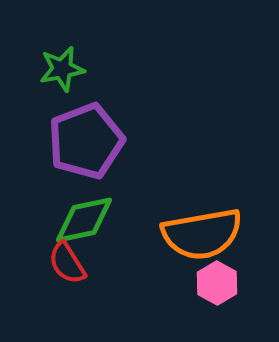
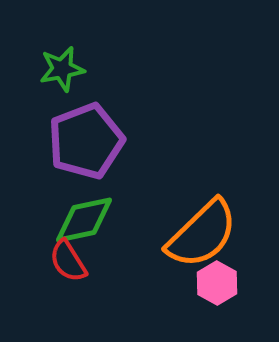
orange semicircle: rotated 34 degrees counterclockwise
red semicircle: moved 1 px right, 2 px up
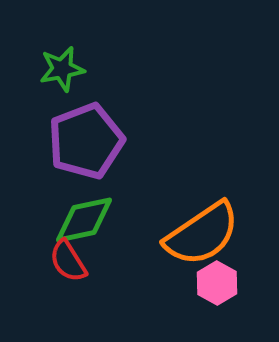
orange semicircle: rotated 10 degrees clockwise
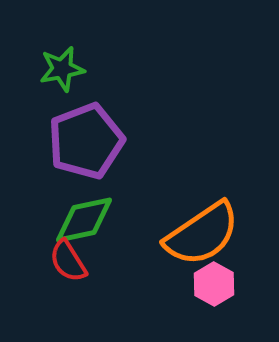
pink hexagon: moved 3 px left, 1 px down
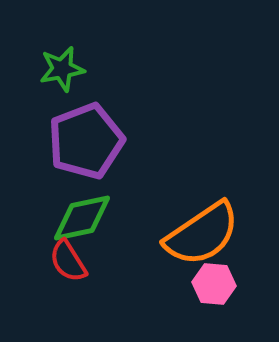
green diamond: moved 2 px left, 2 px up
pink hexagon: rotated 24 degrees counterclockwise
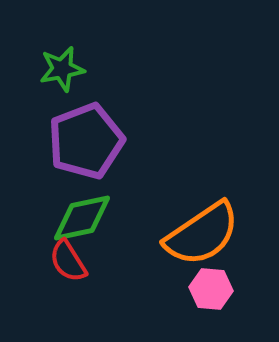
pink hexagon: moved 3 px left, 5 px down
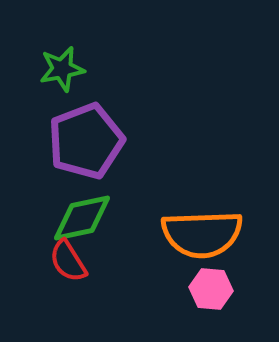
orange semicircle: rotated 32 degrees clockwise
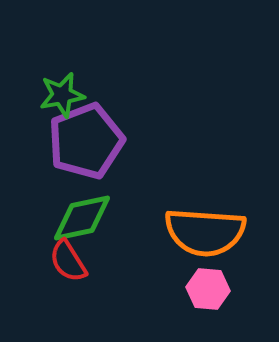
green star: moved 26 px down
orange semicircle: moved 3 px right, 2 px up; rotated 6 degrees clockwise
pink hexagon: moved 3 px left
